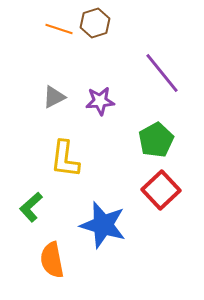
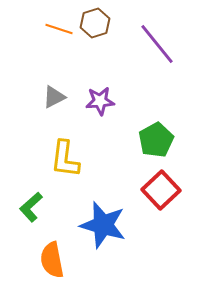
purple line: moved 5 px left, 29 px up
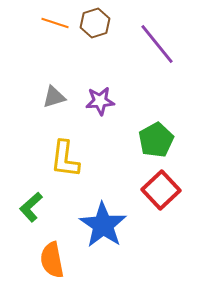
orange line: moved 4 px left, 6 px up
gray triangle: rotated 10 degrees clockwise
blue star: rotated 18 degrees clockwise
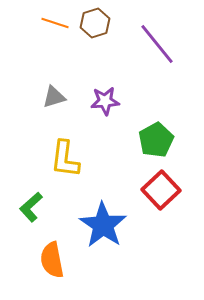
purple star: moved 5 px right
